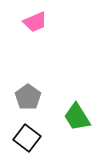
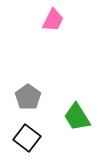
pink trapezoid: moved 18 px right, 2 px up; rotated 40 degrees counterclockwise
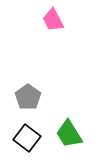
pink trapezoid: rotated 125 degrees clockwise
green trapezoid: moved 8 px left, 17 px down
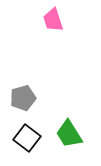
pink trapezoid: rotated 10 degrees clockwise
gray pentagon: moved 5 px left, 1 px down; rotated 20 degrees clockwise
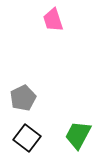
gray pentagon: rotated 10 degrees counterclockwise
green trapezoid: moved 9 px right, 1 px down; rotated 60 degrees clockwise
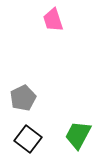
black square: moved 1 px right, 1 px down
